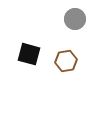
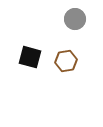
black square: moved 1 px right, 3 px down
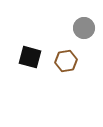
gray circle: moved 9 px right, 9 px down
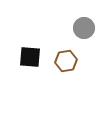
black square: rotated 10 degrees counterclockwise
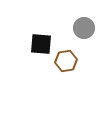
black square: moved 11 px right, 13 px up
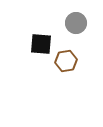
gray circle: moved 8 px left, 5 px up
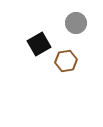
black square: moved 2 px left; rotated 35 degrees counterclockwise
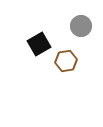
gray circle: moved 5 px right, 3 px down
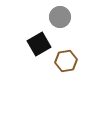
gray circle: moved 21 px left, 9 px up
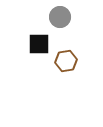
black square: rotated 30 degrees clockwise
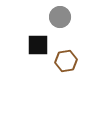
black square: moved 1 px left, 1 px down
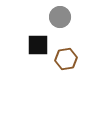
brown hexagon: moved 2 px up
